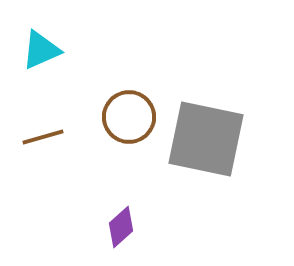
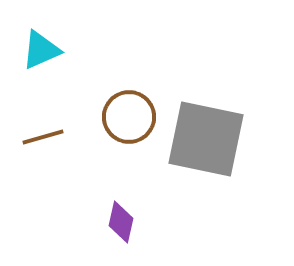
purple diamond: moved 5 px up; rotated 36 degrees counterclockwise
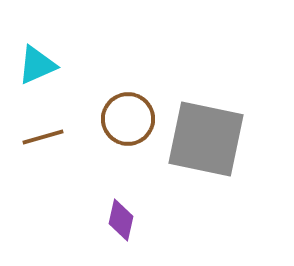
cyan triangle: moved 4 px left, 15 px down
brown circle: moved 1 px left, 2 px down
purple diamond: moved 2 px up
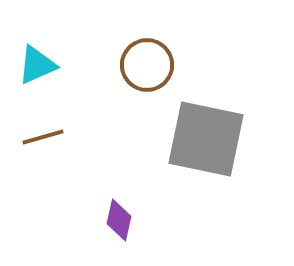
brown circle: moved 19 px right, 54 px up
purple diamond: moved 2 px left
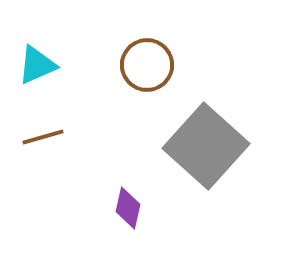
gray square: moved 7 px down; rotated 30 degrees clockwise
purple diamond: moved 9 px right, 12 px up
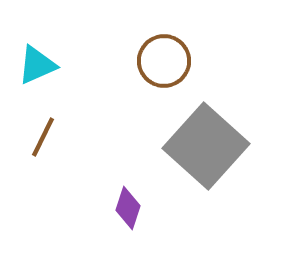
brown circle: moved 17 px right, 4 px up
brown line: rotated 48 degrees counterclockwise
purple diamond: rotated 6 degrees clockwise
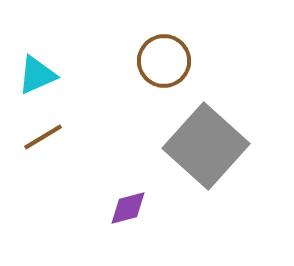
cyan triangle: moved 10 px down
brown line: rotated 33 degrees clockwise
purple diamond: rotated 57 degrees clockwise
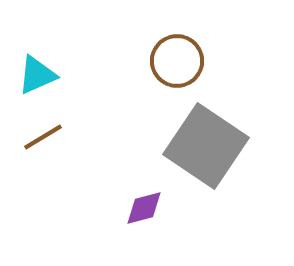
brown circle: moved 13 px right
gray square: rotated 8 degrees counterclockwise
purple diamond: moved 16 px right
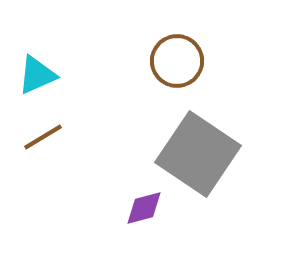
gray square: moved 8 px left, 8 px down
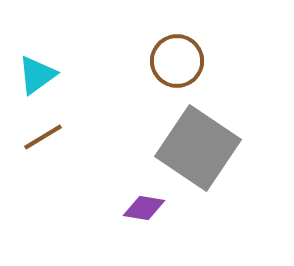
cyan triangle: rotated 12 degrees counterclockwise
gray square: moved 6 px up
purple diamond: rotated 24 degrees clockwise
